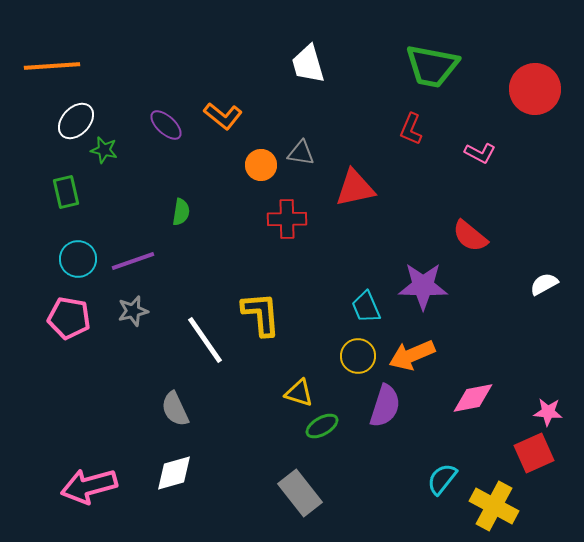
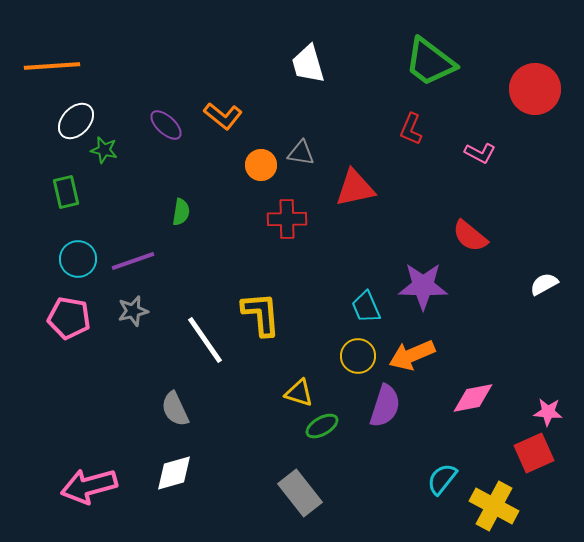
green trapezoid: moved 2 px left, 4 px up; rotated 26 degrees clockwise
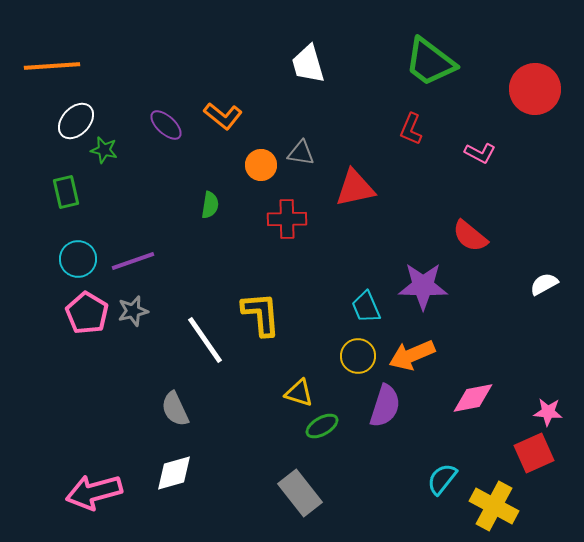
green semicircle: moved 29 px right, 7 px up
pink pentagon: moved 18 px right, 5 px up; rotated 21 degrees clockwise
pink arrow: moved 5 px right, 6 px down
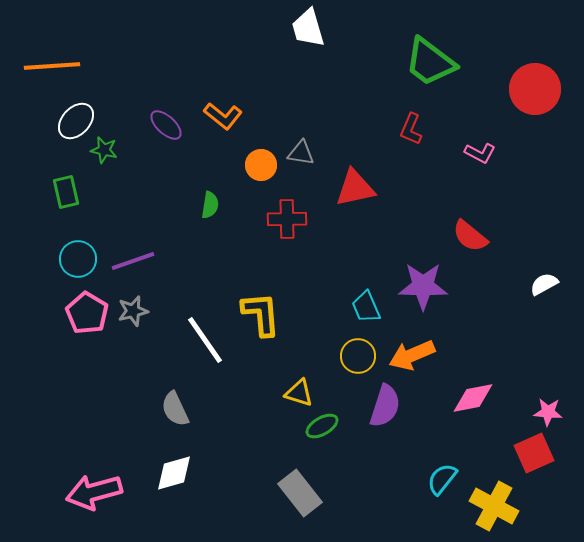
white trapezoid: moved 36 px up
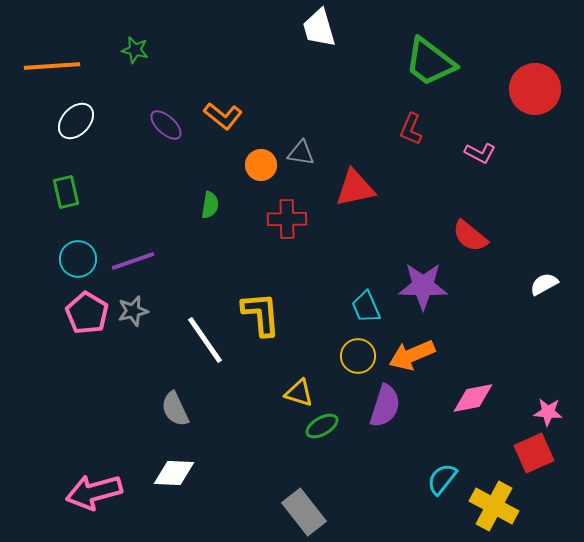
white trapezoid: moved 11 px right
green star: moved 31 px right, 100 px up
white diamond: rotated 18 degrees clockwise
gray rectangle: moved 4 px right, 19 px down
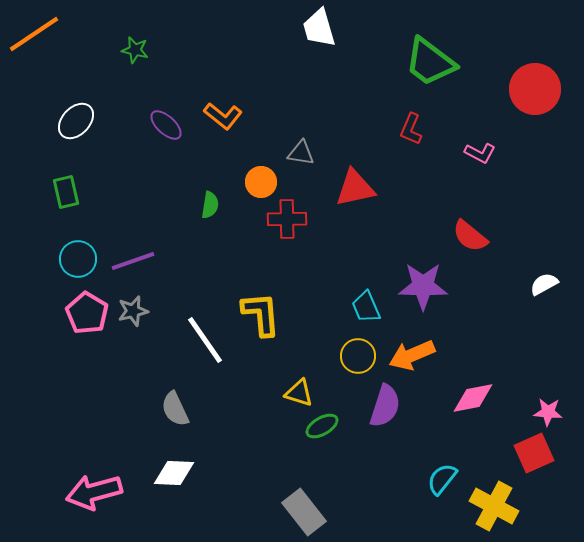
orange line: moved 18 px left, 32 px up; rotated 30 degrees counterclockwise
orange circle: moved 17 px down
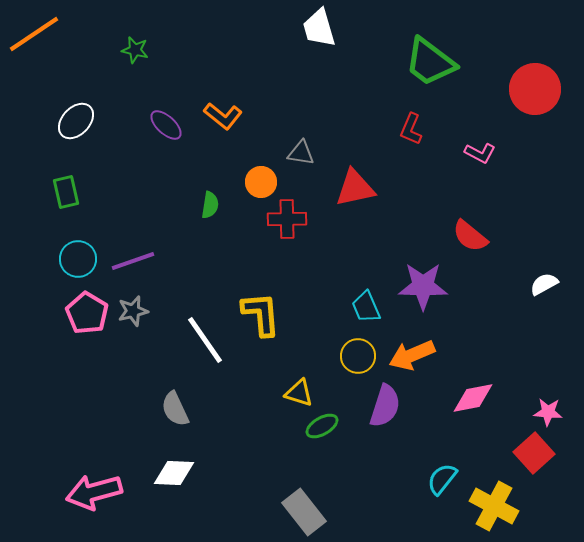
red square: rotated 18 degrees counterclockwise
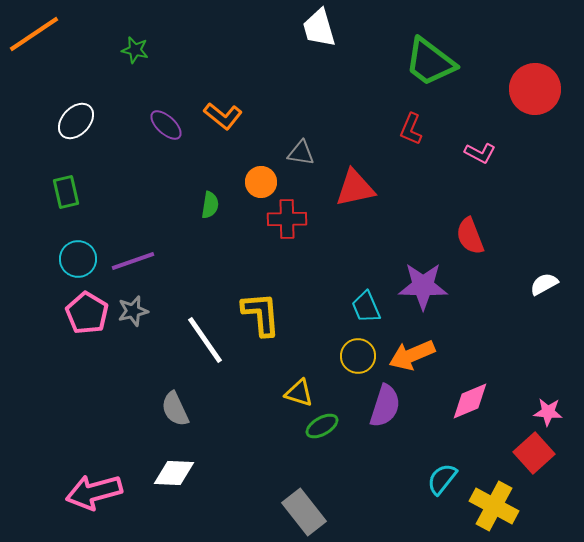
red semicircle: rotated 30 degrees clockwise
pink diamond: moved 3 px left, 3 px down; rotated 12 degrees counterclockwise
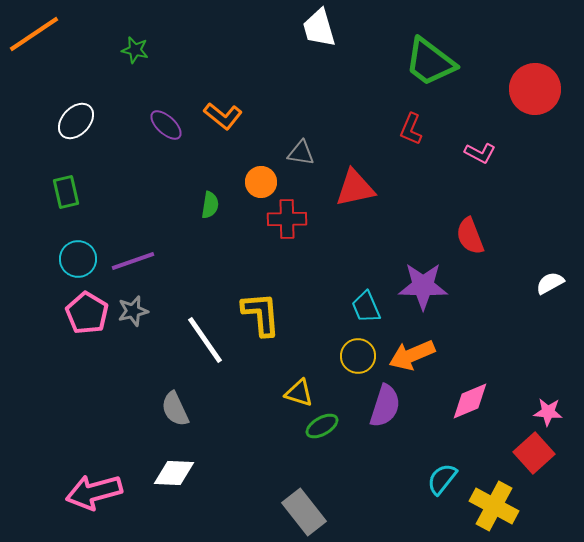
white semicircle: moved 6 px right, 1 px up
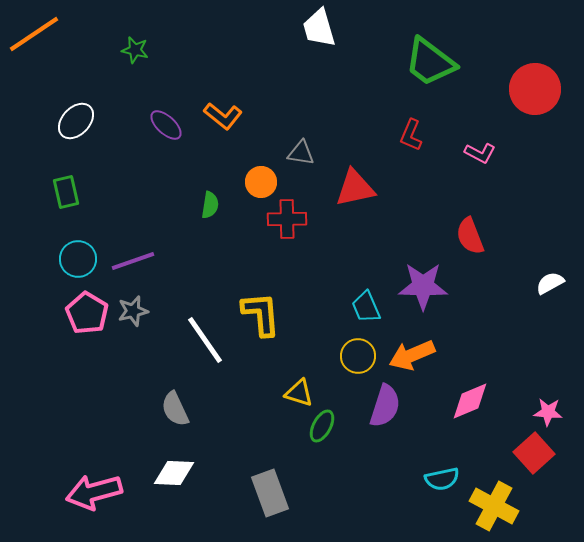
red L-shape: moved 6 px down
green ellipse: rotated 32 degrees counterclockwise
cyan semicircle: rotated 140 degrees counterclockwise
gray rectangle: moved 34 px left, 19 px up; rotated 18 degrees clockwise
